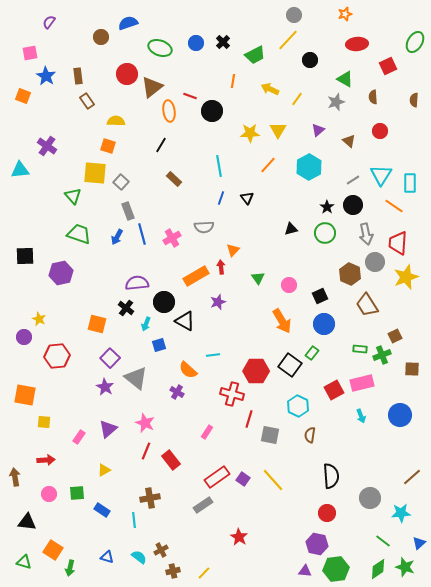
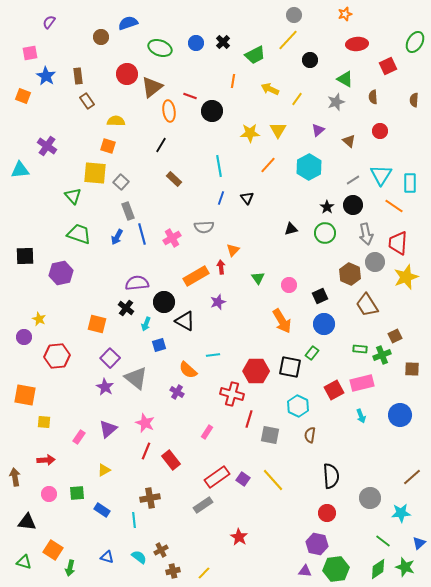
black square at (290, 365): moved 2 px down; rotated 25 degrees counterclockwise
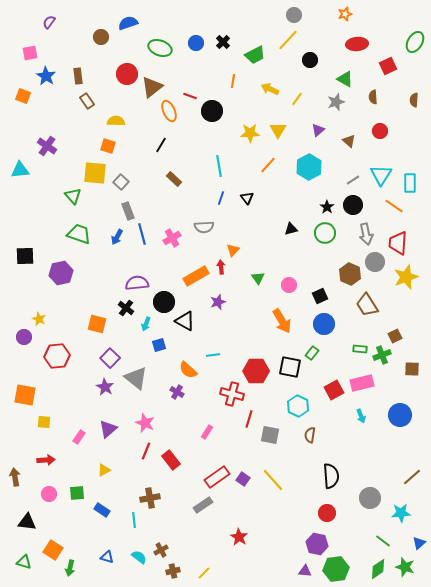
orange ellipse at (169, 111): rotated 15 degrees counterclockwise
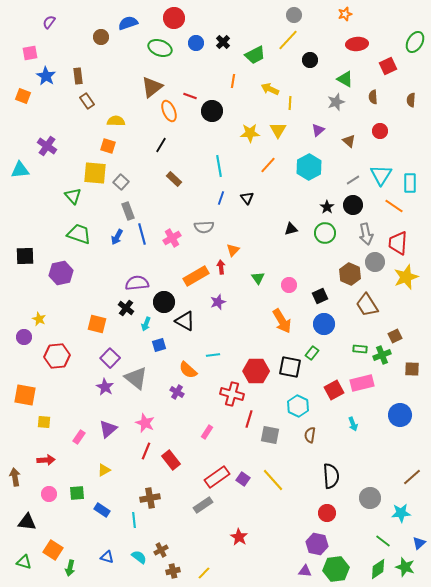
red circle at (127, 74): moved 47 px right, 56 px up
yellow line at (297, 99): moved 7 px left, 4 px down; rotated 32 degrees counterclockwise
brown semicircle at (414, 100): moved 3 px left
cyan arrow at (361, 416): moved 8 px left, 8 px down
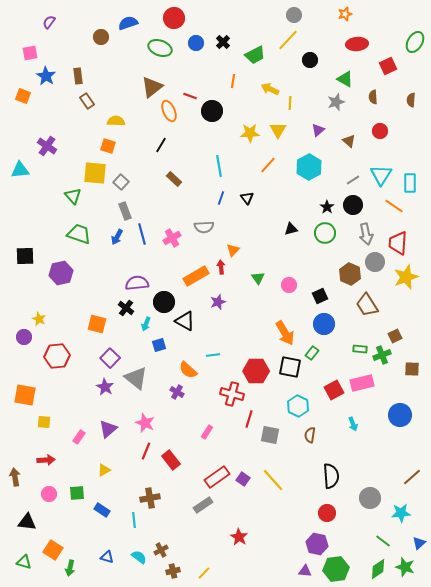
gray rectangle at (128, 211): moved 3 px left
orange arrow at (282, 321): moved 3 px right, 12 px down
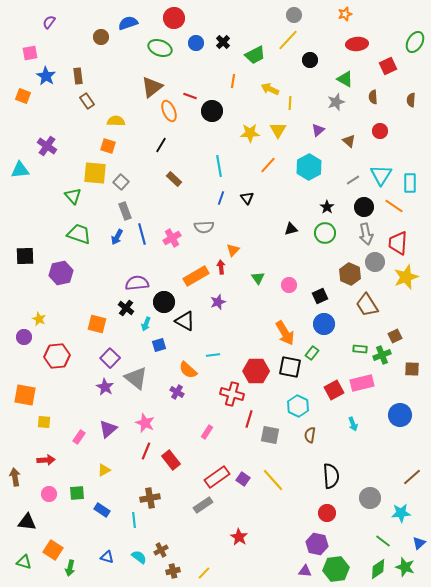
black circle at (353, 205): moved 11 px right, 2 px down
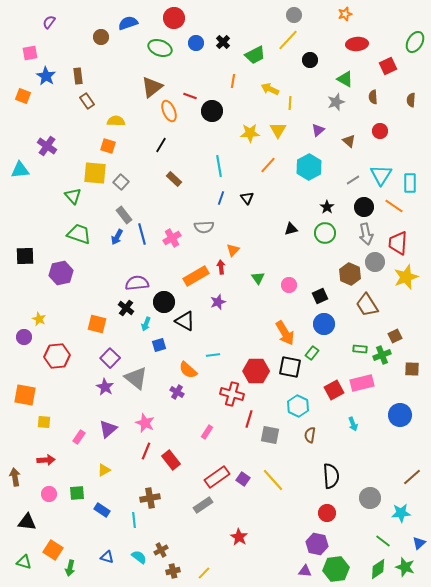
gray rectangle at (125, 211): moved 1 px left, 4 px down; rotated 18 degrees counterclockwise
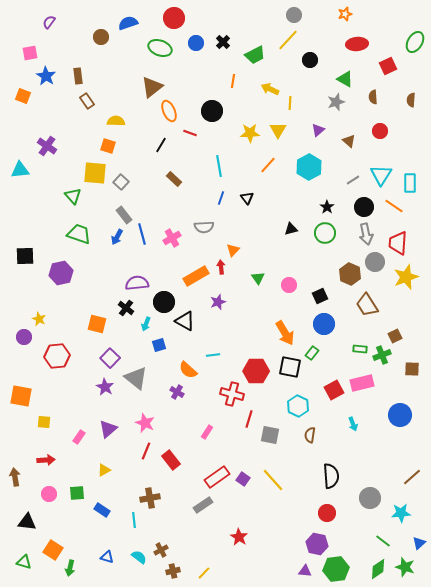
red line at (190, 96): moved 37 px down
orange square at (25, 395): moved 4 px left, 1 px down
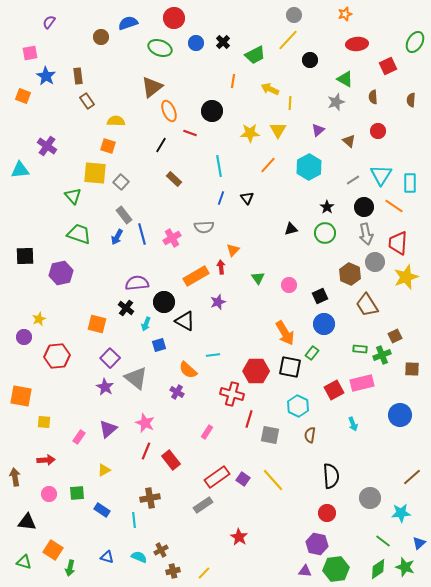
red circle at (380, 131): moved 2 px left
yellow star at (39, 319): rotated 24 degrees clockwise
cyan semicircle at (139, 557): rotated 14 degrees counterclockwise
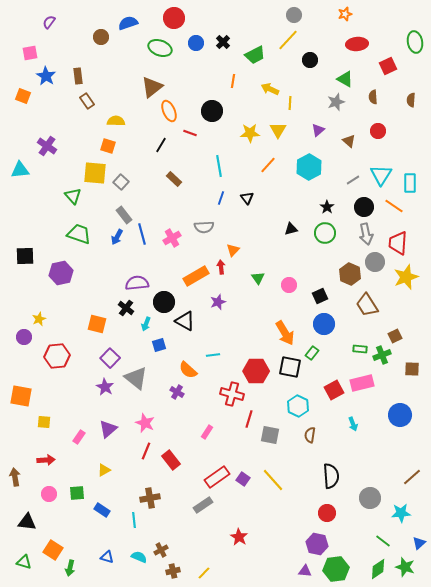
green ellipse at (415, 42): rotated 40 degrees counterclockwise
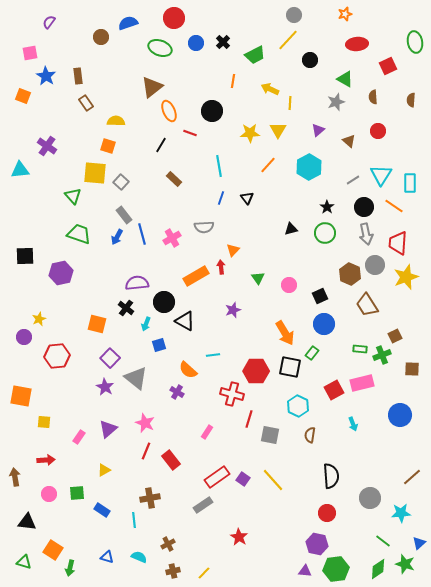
brown rectangle at (87, 101): moved 1 px left, 2 px down
gray circle at (375, 262): moved 3 px down
purple star at (218, 302): moved 15 px right, 8 px down
brown cross at (161, 550): moved 7 px right, 6 px up
green star at (405, 567): moved 3 px up
